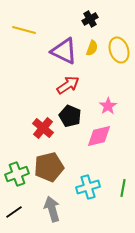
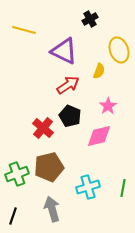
yellow semicircle: moved 7 px right, 23 px down
black line: moved 1 px left, 4 px down; rotated 36 degrees counterclockwise
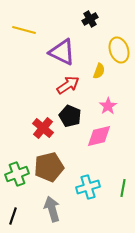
purple triangle: moved 2 px left, 1 px down
